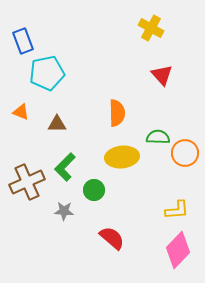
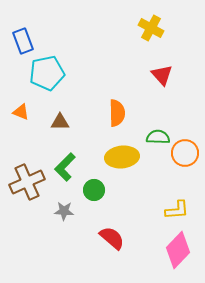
brown triangle: moved 3 px right, 2 px up
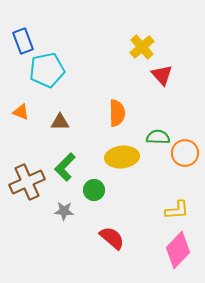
yellow cross: moved 9 px left, 19 px down; rotated 20 degrees clockwise
cyan pentagon: moved 3 px up
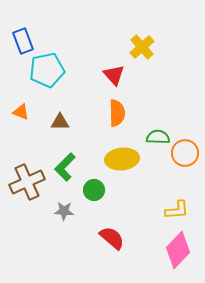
red triangle: moved 48 px left
yellow ellipse: moved 2 px down
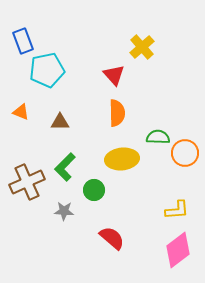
pink diamond: rotated 9 degrees clockwise
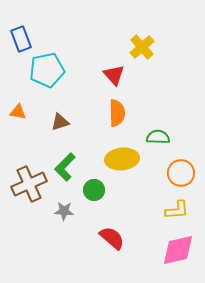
blue rectangle: moved 2 px left, 2 px up
orange triangle: moved 3 px left; rotated 12 degrees counterclockwise
brown triangle: rotated 18 degrees counterclockwise
orange circle: moved 4 px left, 20 px down
brown cross: moved 2 px right, 2 px down
pink diamond: rotated 24 degrees clockwise
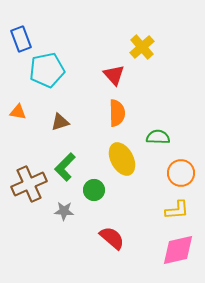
yellow ellipse: rotated 68 degrees clockwise
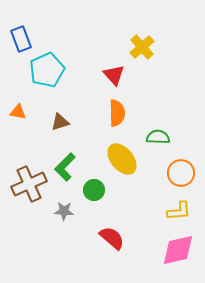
cyan pentagon: rotated 12 degrees counterclockwise
yellow ellipse: rotated 12 degrees counterclockwise
yellow L-shape: moved 2 px right, 1 px down
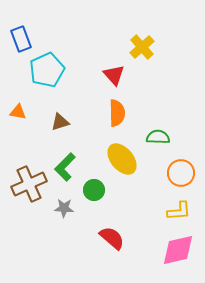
gray star: moved 3 px up
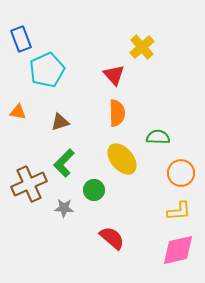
green L-shape: moved 1 px left, 4 px up
